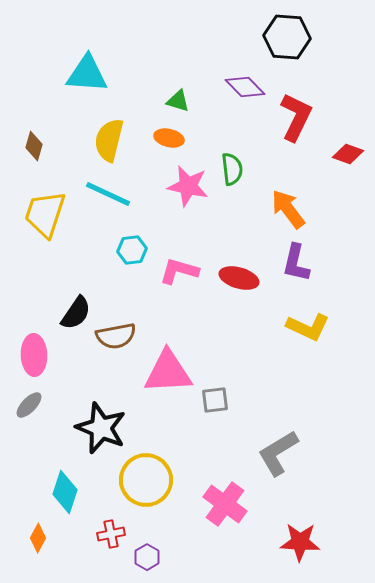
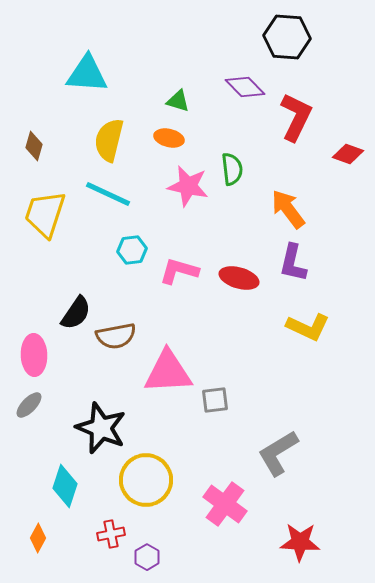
purple L-shape: moved 3 px left
cyan diamond: moved 6 px up
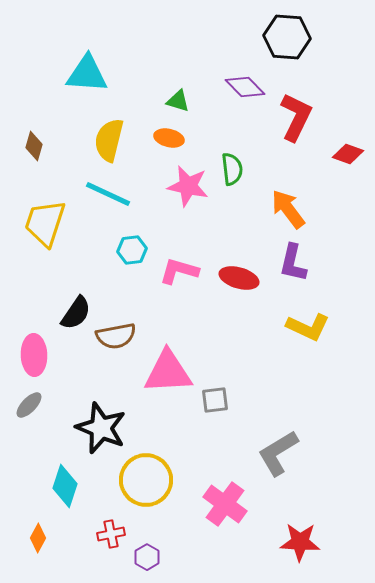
yellow trapezoid: moved 9 px down
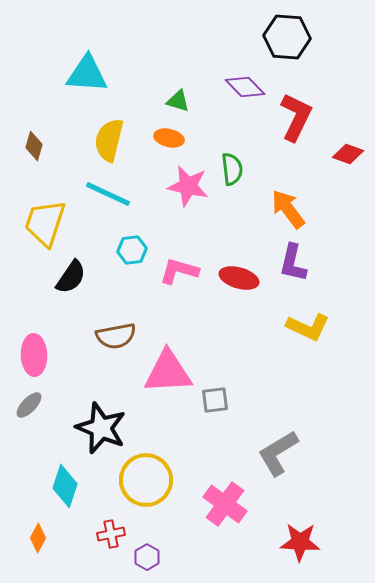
black semicircle: moved 5 px left, 36 px up
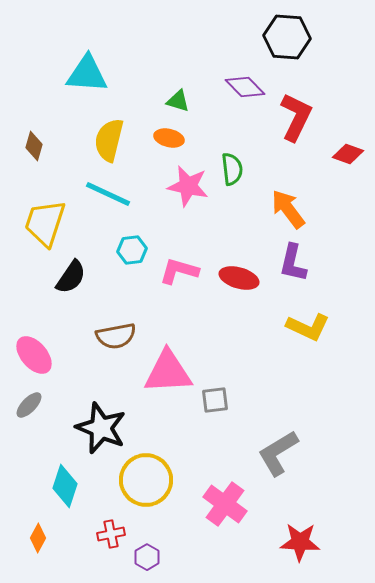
pink ellipse: rotated 39 degrees counterclockwise
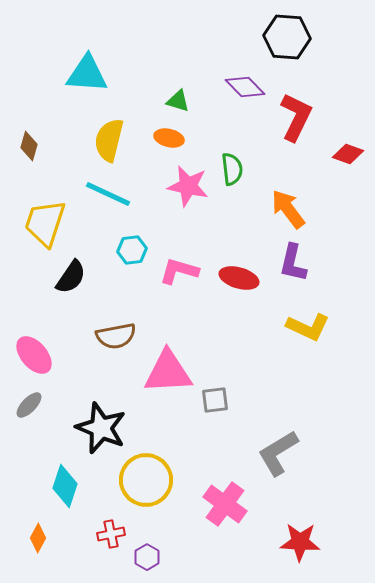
brown diamond: moved 5 px left
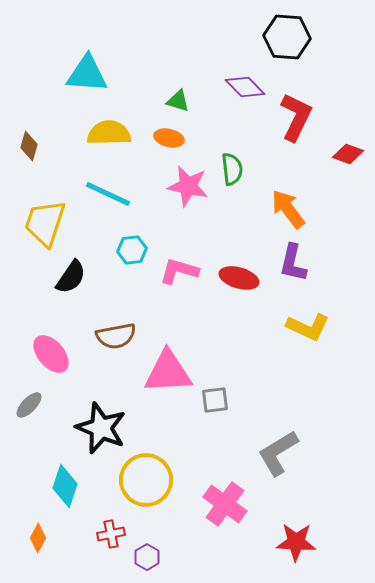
yellow semicircle: moved 7 px up; rotated 75 degrees clockwise
pink ellipse: moved 17 px right, 1 px up
red star: moved 4 px left
